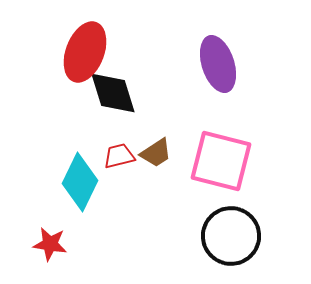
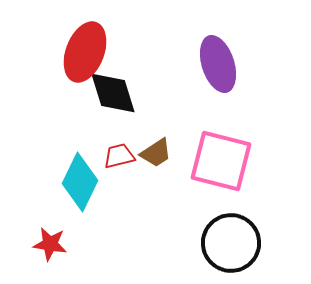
black circle: moved 7 px down
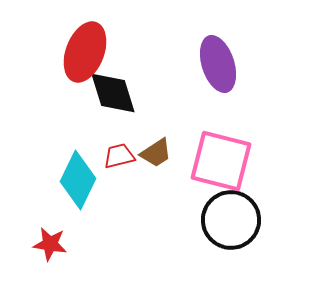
cyan diamond: moved 2 px left, 2 px up
black circle: moved 23 px up
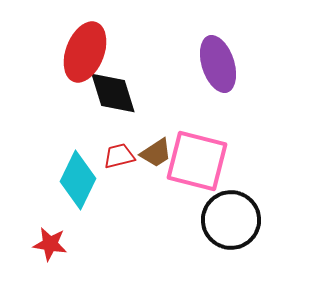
pink square: moved 24 px left
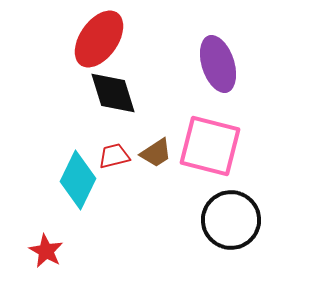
red ellipse: moved 14 px right, 13 px up; rotated 14 degrees clockwise
red trapezoid: moved 5 px left
pink square: moved 13 px right, 15 px up
red star: moved 4 px left, 7 px down; rotated 20 degrees clockwise
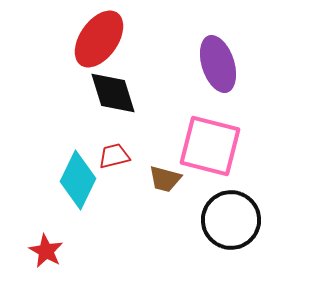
brown trapezoid: moved 9 px right, 26 px down; rotated 48 degrees clockwise
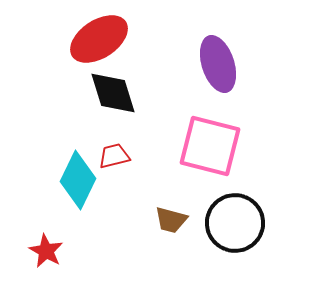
red ellipse: rotated 22 degrees clockwise
brown trapezoid: moved 6 px right, 41 px down
black circle: moved 4 px right, 3 px down
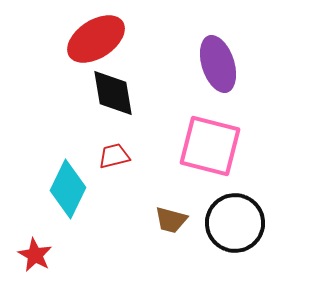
red ellipse: moved 3 px left
black diamond: rotated 8 degrees clockwise
cyan diamond: moved 10 px left, 9 px down
red star: moved 11 px left, 4 px down
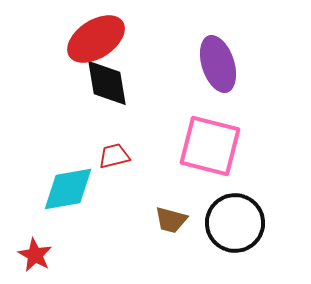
black diamond: moved 6 px left, 10 px up
cyan diamond: rotated 54 degrees clockwise
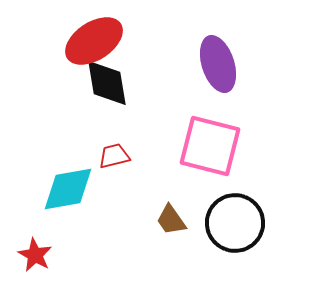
red ellipse: moved 2 px left, 2 px down
brown trapezoid: rotated 40 degrees clockwise
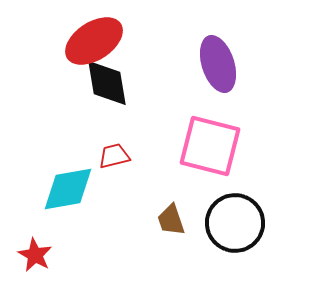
brown trapezoid: rotated 16 degrees clockwise
